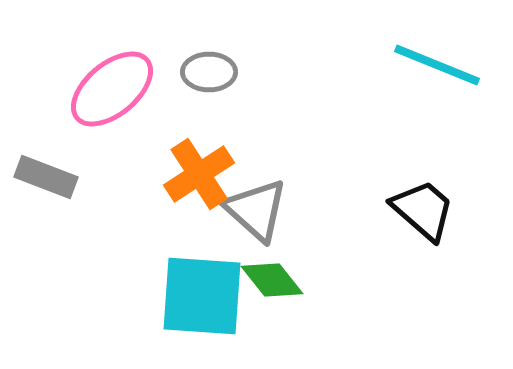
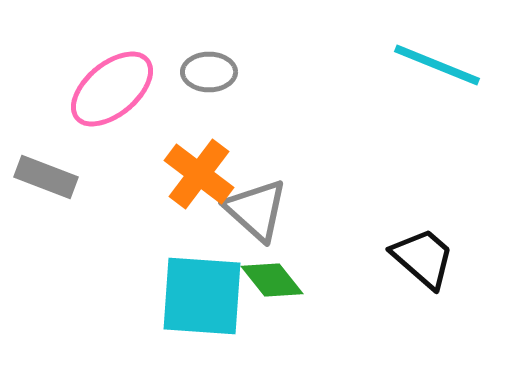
orange cross: rotated 20 degrees counterclockwise
black trapezoid: moved 48 px down
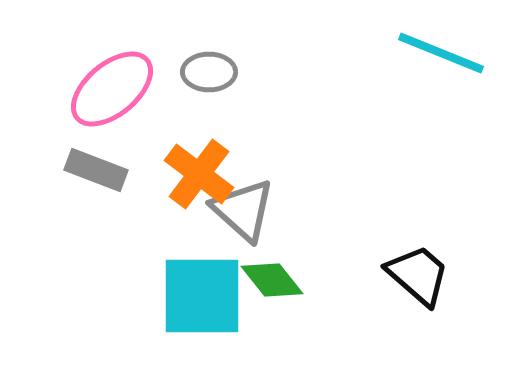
cyan line: moved 4 px right, 12 px up
gray rectangle: moved 50 px right, 7 px up
gray triangle: moved 13 px left
black trapezoid: moved 5 px left, 17 px down
cyan square: rotated 4 degrees counterclockwise
